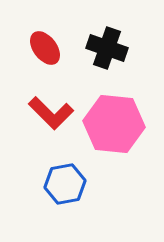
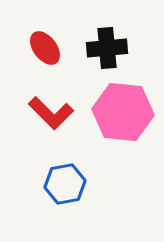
black cross: rotated 24 degrees counterclockwise
pink hexagon: moved 9 px right, 12 px up
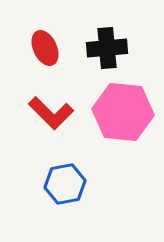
red ellipse: rotated 12 degrees clockwise
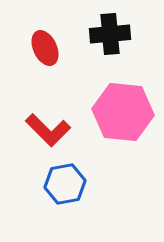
black cross: moved 3 px right, 14 px up
red L-shape: moved 3 px left, 17 px down
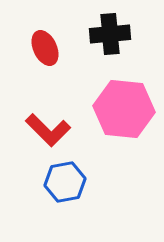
pink hexagon: moved 1 px right, 3 px up
blue hexagon: moved 2 px up
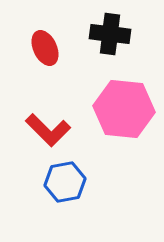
black cross: rotated 12 degrees clockwise
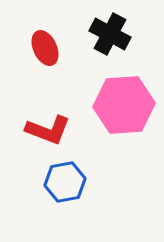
black cross: rotated 21 degrees clockwise
pink hexagon: moved 4 px up; rotated 10 degrees counterclockwise
red L-shape: rotated 24 degrees counterclockwise
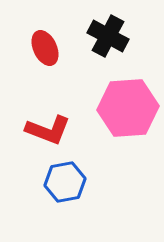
black cross: moved 2 px left, 2 px down
pink hexagon: moved 4 px right, 3 px down
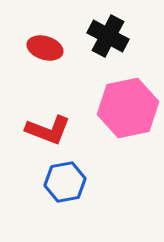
red ellipse: rotated 48 degrees counterclockwise
pink hexagon: rotated 8 degrees counterclockwise
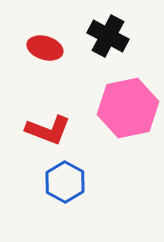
blue hexagon: rotated 21 degrees counterclockwise
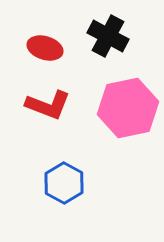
red L-shape: moved 25 px up
blue hexagon: moved 1 px left, 1 px down
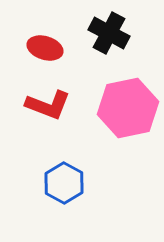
black cross: moved 1 px right, 3 px up
